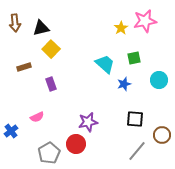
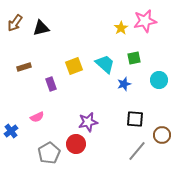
brown arrow: rotated 42 degrees clockwise
yellow square: moved 23 px right, 17 px down; rotated 24 degrees clockwise
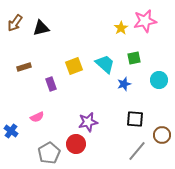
blue cross: rotated 16 degrees counterclockwise
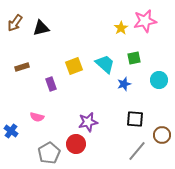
brown rectangle: moved 2 px left
pink semicircle: rotated 40 degrees clockwise
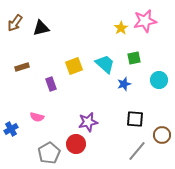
blue cross: moved 2 px up; rotated 24 degrees clockwise
